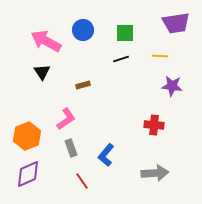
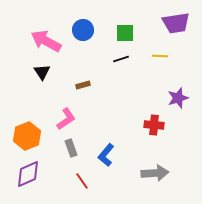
purple star: moved 6 px right, 12 px down; rotated 25 degrees counterclockwise
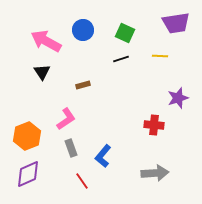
green square: rotated 24 degrees clockwise
blue L-shape: moved 3 px left, 1 px down
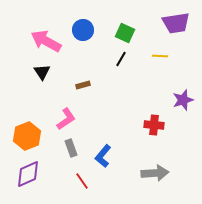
black line: rotated 42 degrees counterclockwise
purple star: moved 5 px right, 2 px down
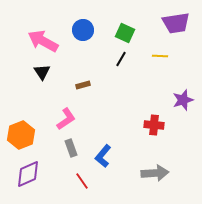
pink arrow: moved 3 px left
orange hexagon: moved 6 px left, 1 px up
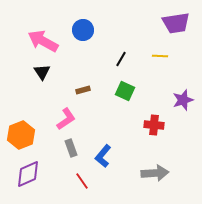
green square: moved 58 px down
brown rectangle: moved 5 px down
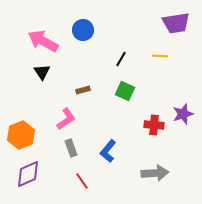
purple star: moved 14 px down
blue L-shape: moved 5 px right, 5 px up
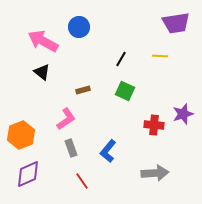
blue circle: moved 4 px left, 3 px up
black triangle: rotated 18 degrees counterclockwise
